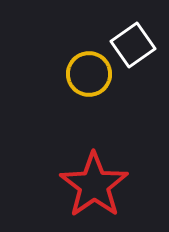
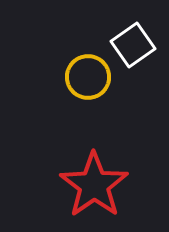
yellow circle: moved 1 px left, 3 px down
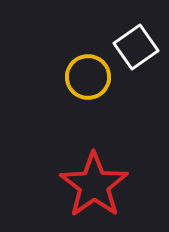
white square: moved 3 px right, 2 px down
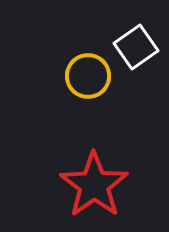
yellow circle: moved 1 px up
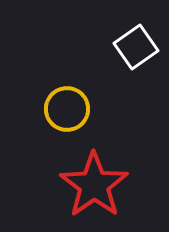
yellow circle: moved 21 px left, 33 px down
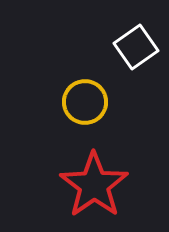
yellow circle: moved 18 px right, 7 px up
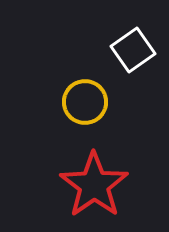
white square: moved 3 px left, 3 px down
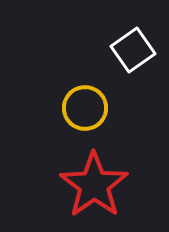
yellow circle: moved 6 px down
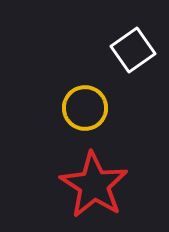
red star: rotated 4 degrees counterclockwise
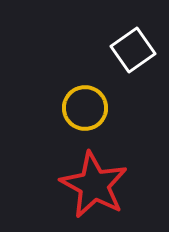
red star: rotated 4 degrees counterclockwise
